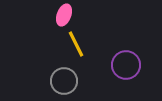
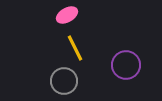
pink ellipse: moved 3 px right; rotated 40 degrees clockwise
yellow line: moved 1 px left, 4 px down
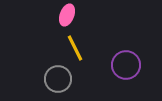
pink ellipse: rotated 40 degrees counterclockwise
gray circle: moved 6 px left, 2 px up
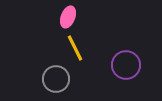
pink ellipse: moved 1 px right, 2 px down
gray circle: moved 2 px left
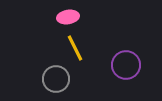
pink ellipse: rotated 60 degrees clockwise
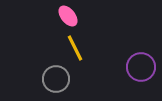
pink ellipse: moved 1 px up; rotated 60 degrees clockwise
purple circle: moved 15 px right, 2 px down
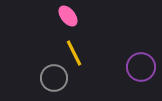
yellow line: moved 1 px left, 5 px down
gray circle: moved 2 px left, 1 px up
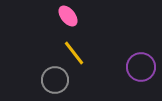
yellow line: rotated 12 degrees counterclockwise
gray circle: moved 1 px right, 2 px down
